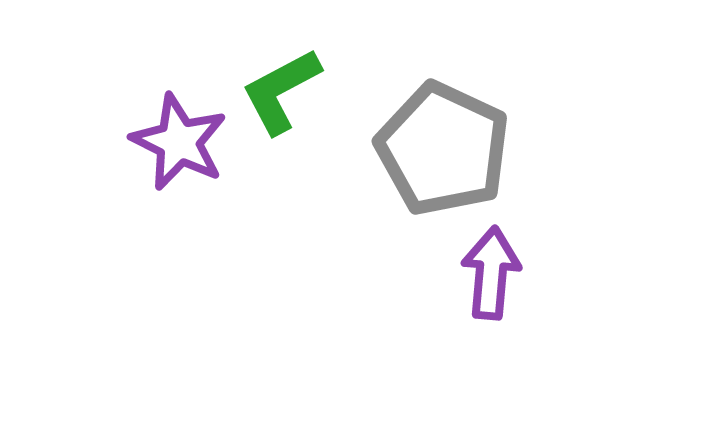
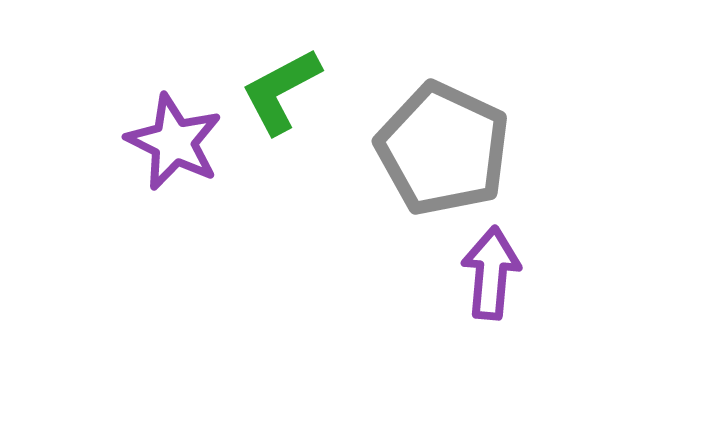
purple star: moved 5 px left
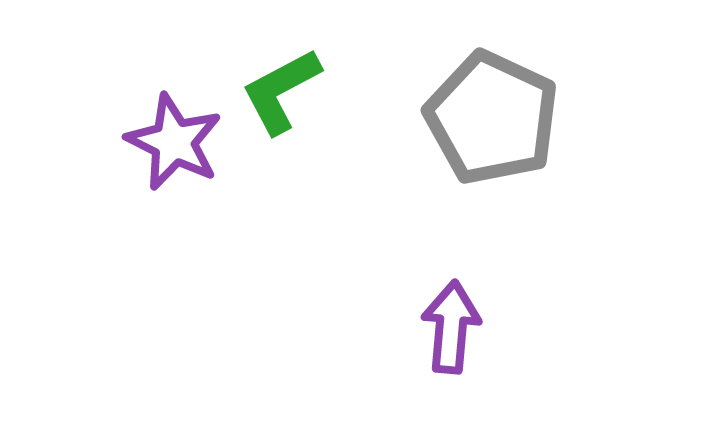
gray pentagon: moved 49 px right, 31 px up
purple arrow: moved 40 px left, 54 px down
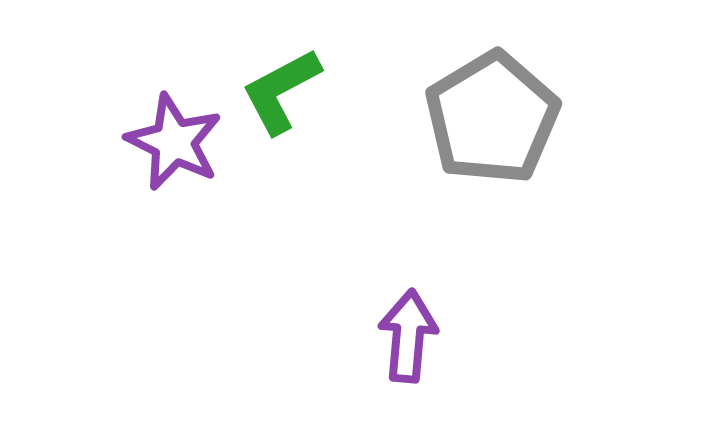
gray pentagon: rotated 16 degrees clockwise
purple arrow: moved 43 px left, 9 px down
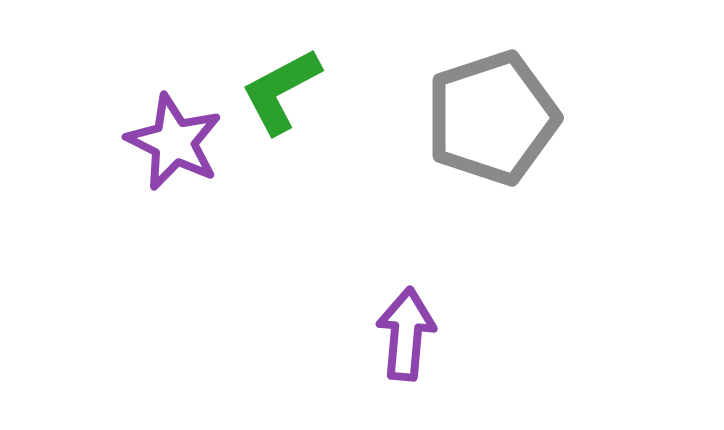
gray pentagon: rotated 13 degrees clockwise
purple arrow: moved 2 px left, 2 px up
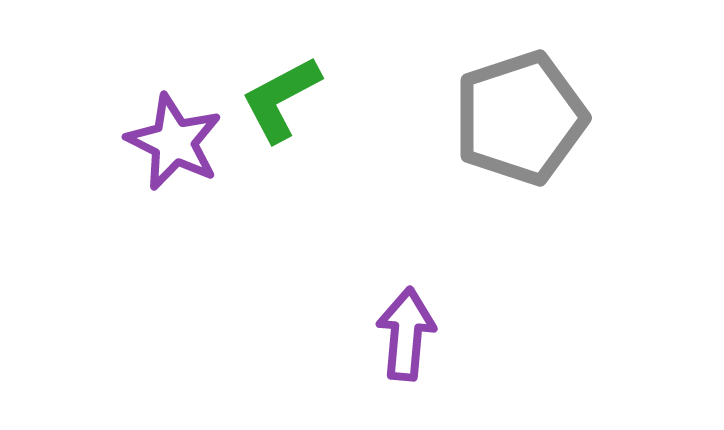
green L-shape: moved 8 px down
gray pentagon: moved 28 px right
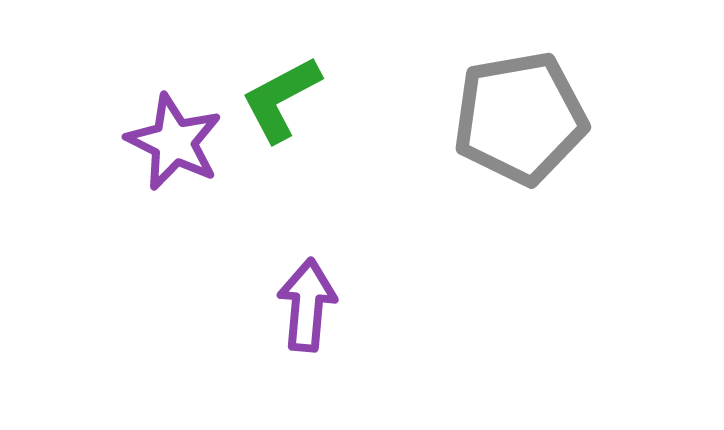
gray pentagon: rotated 8 degrees clockwise
purple arrow: moved 99 px left, 29 px up
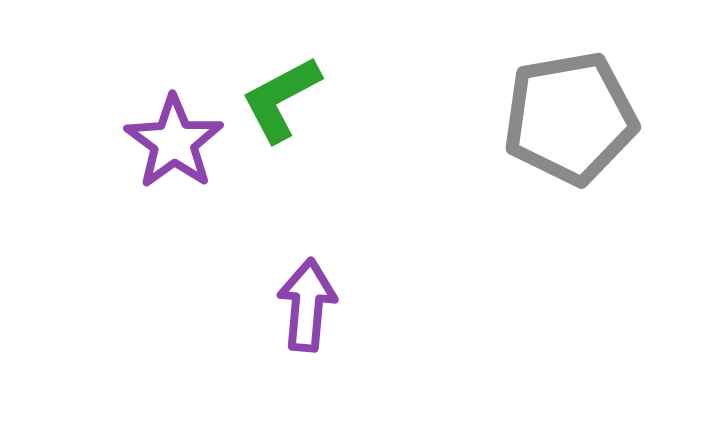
gray pentagon: moved 50 px right
purple star: rotated 10 degrees clockwise
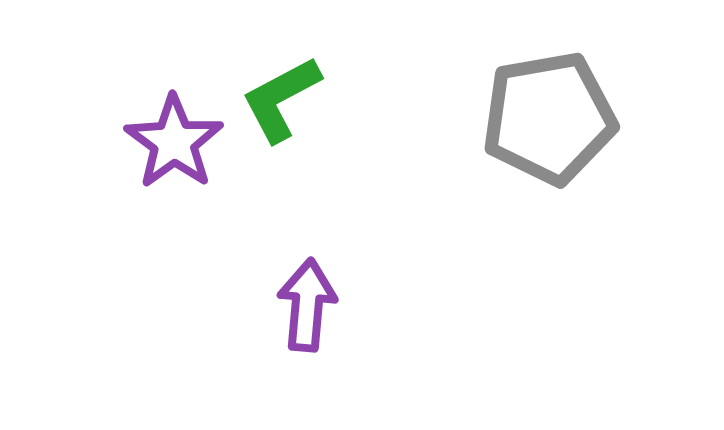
gray pentagon: moved 21 px left
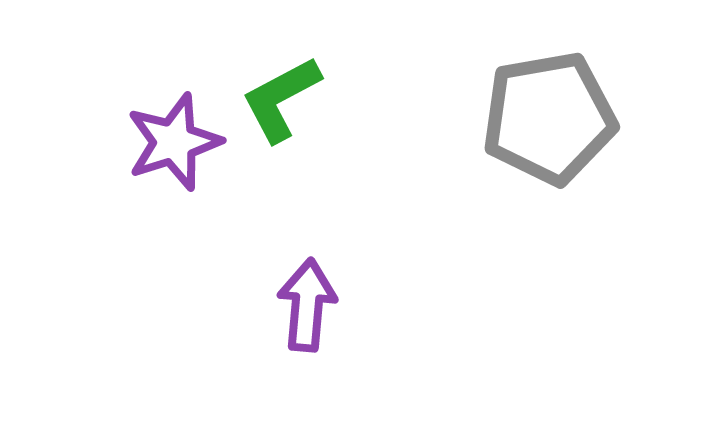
purple star: rotated 18 degrees clockwise
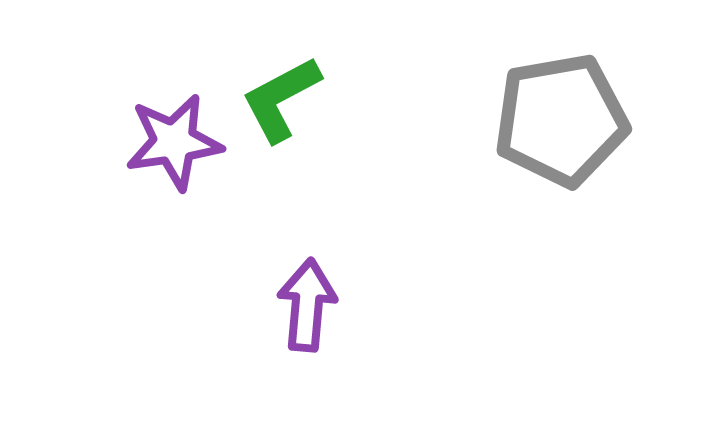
gray pentagon: moved 12 px right, 2 px down
purple star: rotated 10 degrees clockwise
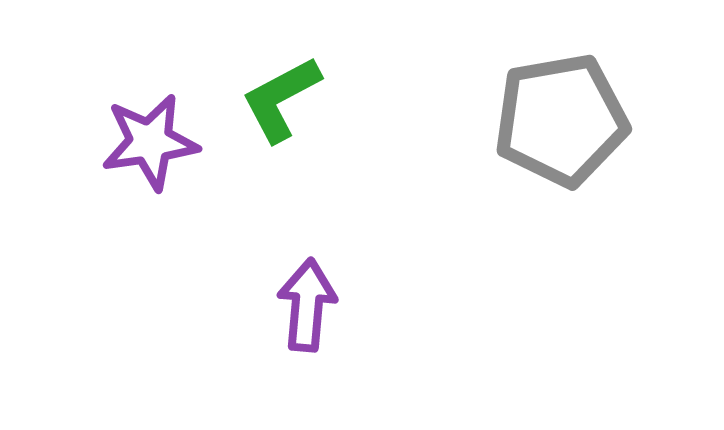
purple star: moved 24 px left
